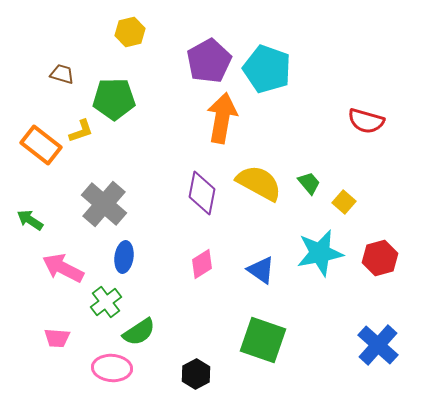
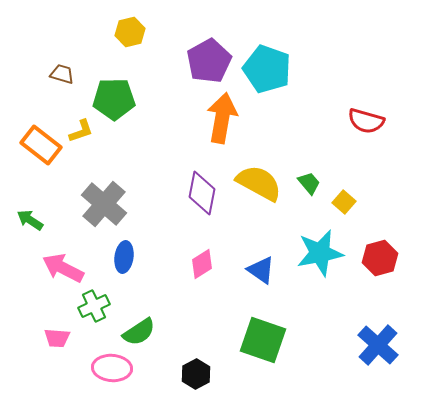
green cross: moved 12 px left, 4 px down; rotated 12 degrees clockwise
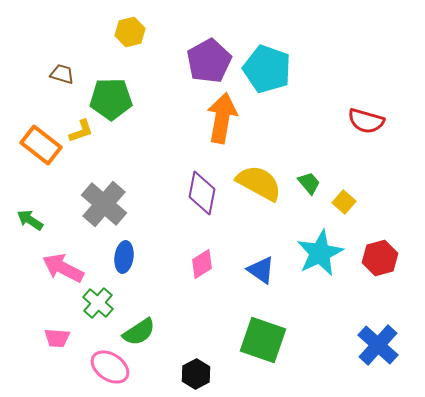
green pentagon: moved 3 px left
cyan star: rotated 15 degrees counterclockwise
green cross: moved 4 px right, 3 px up; rotated 24 degrees counterclockwise
pink ellipse: moved 2 px left, 1 px up; rotated 30 degrees clockwise
